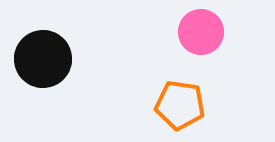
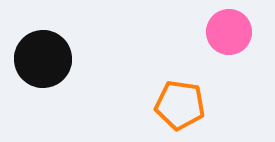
pink circle: moved 28 px right
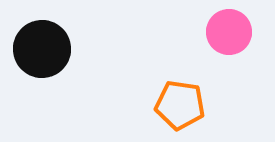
black circle: moved 1 px left, 10 px up
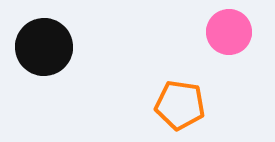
black circle: moved 2 px right, 2 px up
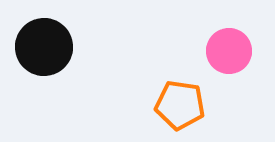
pink circle: moved 19 px down
